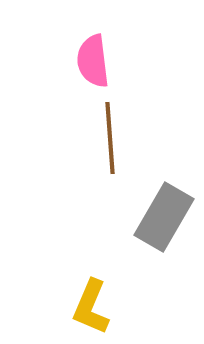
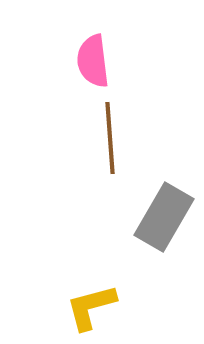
yellow L-shape: rotated 52 degrees clockwise
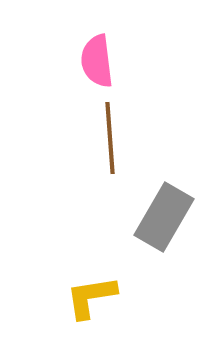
pink semicircle: moved 4 px right
yellow L-shape: moved 10 px up; rotated 6 degrees clockwise
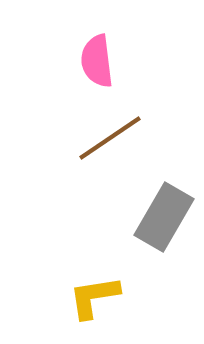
brown line: rotated 60 degrees clockwise
yellow L-shape: moved 3 px right
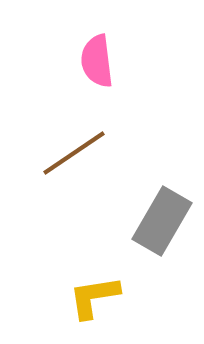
brown line: moved 36 px left, 15 px down
gray rectangle: moved 2 px left, 4 px down
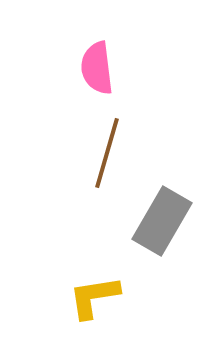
pink semicircle: moved 7 px down
brown line: moved 33 px right; rotated 40 degrees counterclockwise
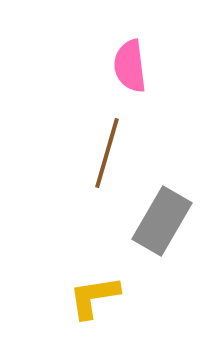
pink semicircle: moved 33 px right, 2 px up
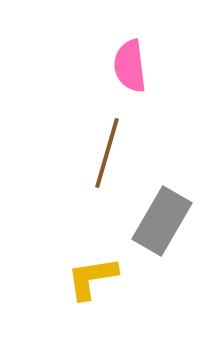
yellow L-shape: moved 2 px left, 19 px up
